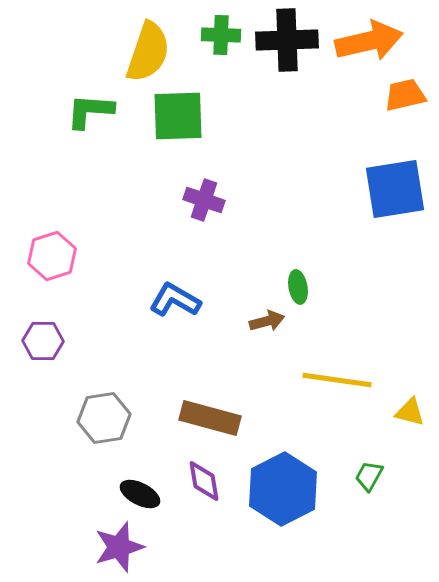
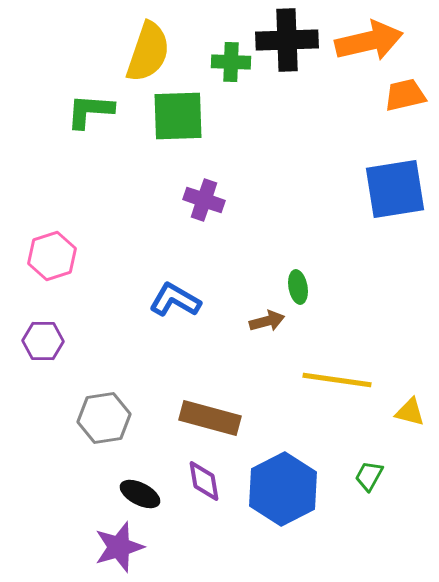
green cross: moved 10 px right, 27 px down
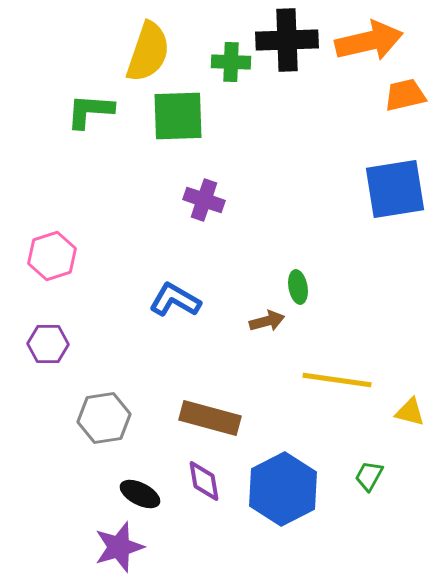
purple hexagon: moved 5 px right, 3 px down
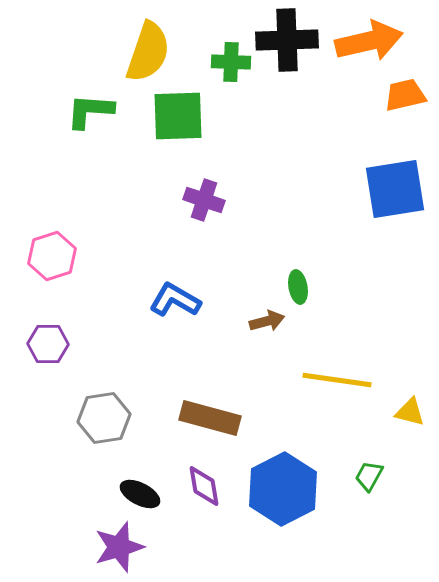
purple diamond: moved 5 px down
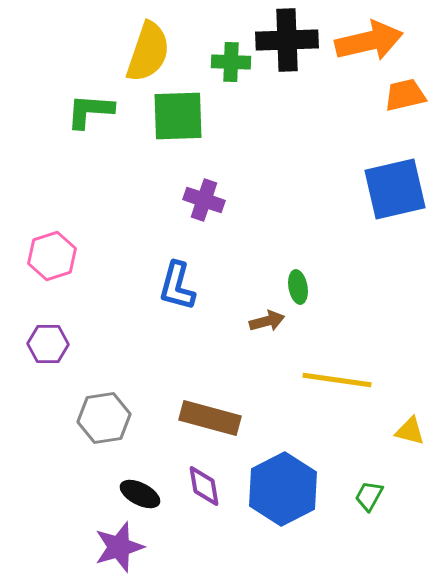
blue square: rotated 4 degrees counterclockwise
blue L-shape: moved 2 px right, 14 px up; rotated 105 degrees counterclockwise
yellow triangle: moved 19 px down
green trapezoid: moved 20 px down
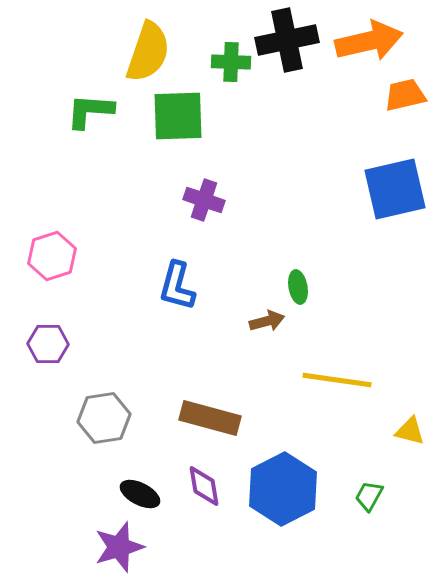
black cross: rotated 10 degrees counterclockwise
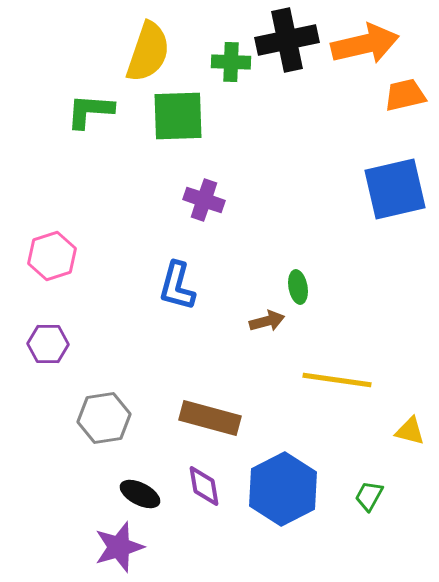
orange arrow: moved 4 px left, 3 px down
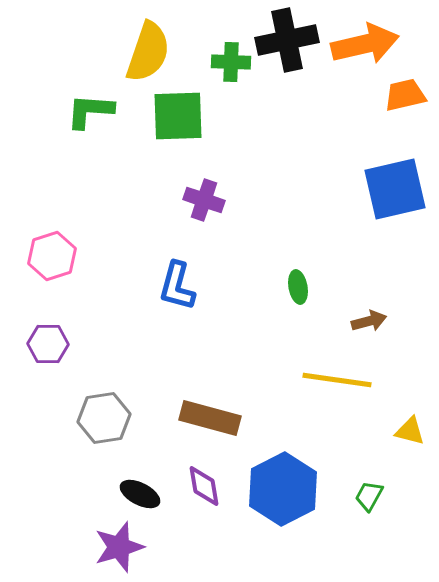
brown arrow: moved 102 px right
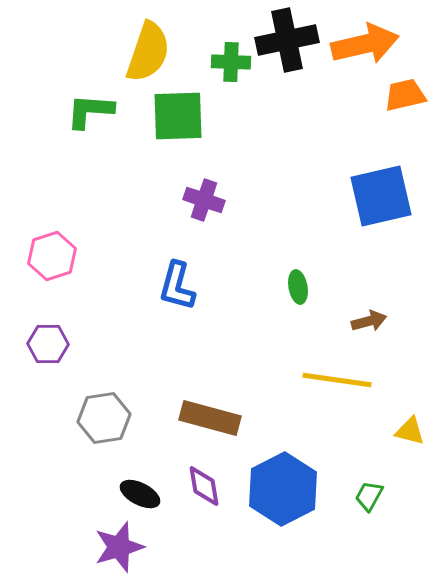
blue square: moved 14 px left, 7 px down
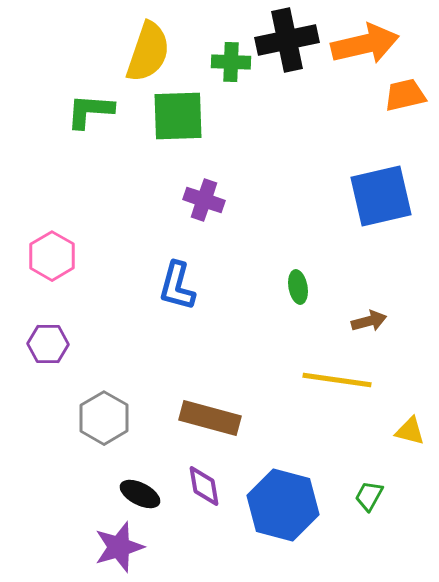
pink hexagon: rotated 12 degrees counterclockwise
gray hexagon: rotated 21 degrees counterclockwise
blue hexagon: moved 16 px down; rotated 18 degrees counterclockwise
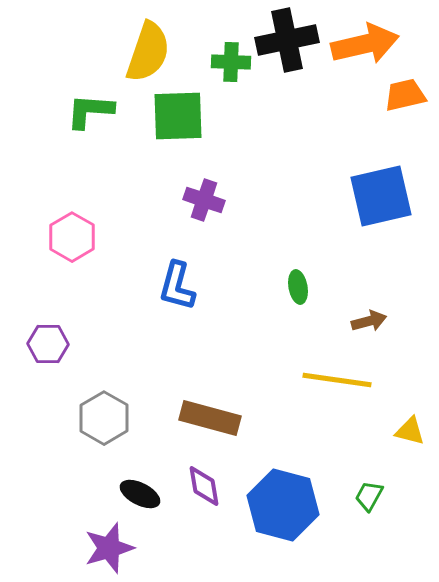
pink hexagon: moved 20 px right, 19 px up
purple star: moved 10 px left, 1 px down
